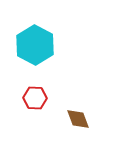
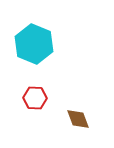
cyan hexagon: moved 1 px left, 1 px up; rotated 6 degrees counterclockwise
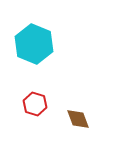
red hexagon: moved 6 px down; rotated 15 degrees clockwise
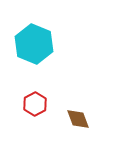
red hexagon: rotated 15 degrees clockwise
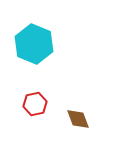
red hexagon: rotated 15 degrees clockwise
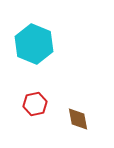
brown diamond: rotated 10 degrees clockwise
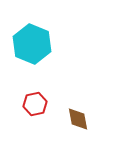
cyan hexagon: moved 2 px left
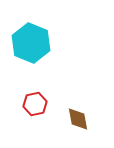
cyan hexagon: moved 1 px left, 1 px up
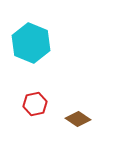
brown diamond: rotated 45 degrees counterclockwise
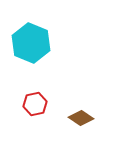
brown diamond: moved 3 px right, 1 px up
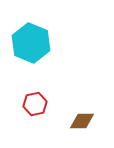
brown diamond: moved 1 px right, 3 px down; rotated 35 degrees counterclockwise
